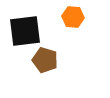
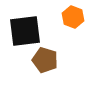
orange hexagon: rotated 15 degrees clockwise
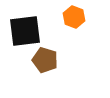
orange hexagon: moved 1 px right
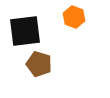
brown pentagon: moved 6 px left, 4 px down
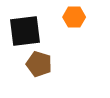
orange hexagon: rotated 20 degrees counterclockwise
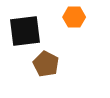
brown pentagon: moved 7 px right; rotated 10 degrees clockwise
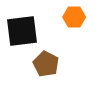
black square: moved 3 px left
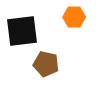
brown pentagon: rotated 15 degrees counterclockwise
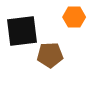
brown pentagon: moved 4 px right, 9 px up; rotated 15 degrees counterclockwise
